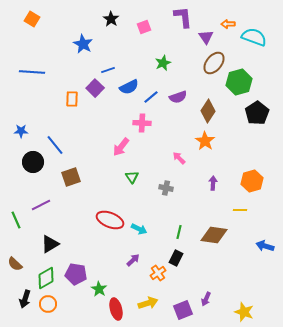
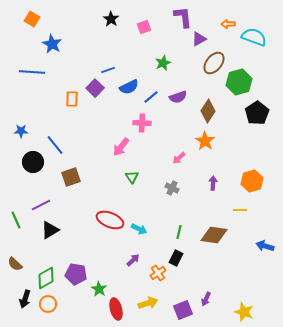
purple triangle at (206, 37): moved 7 px left, 2 px down; rotated 35 degrees clockwise
blue star at (83, 44): moved 31 px left
pink arrow at (179, 158): rotated 88 degrees counterclockwise
gray cross at (166, 188): moved 6 px right; rotated 16 degrees clockwise
black triangle at (50, 244): moved 14 px up
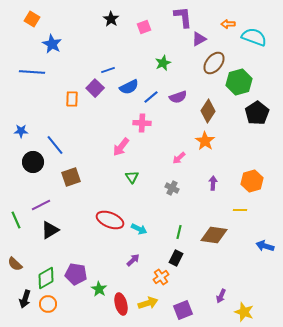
orange cross at (158, 273): moved 3 px right, 4 px down
purple arrow at (206, 299): moved 15 px right, 3 px up
red ellipse at (116, 309): moved 5 px right, 5 px up
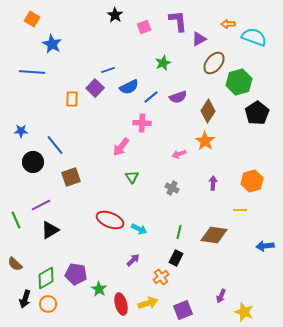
purple L-shape at (183, 17): moved 5 px left, 4 px down
black star at (111, 19): moved 4 px right, 4 px up
pink arrow at (179, 158): moved 4 px up; rotated 24 degrees clockwise
blue arrow at (265, 246): rotated 24 degrees counterclockwise
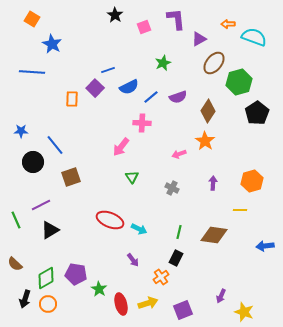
purple L-shape at (178, 21): moved 2 px left, 2 px up
purple arrow at (133, 260): rotated 96 degrees clockwise
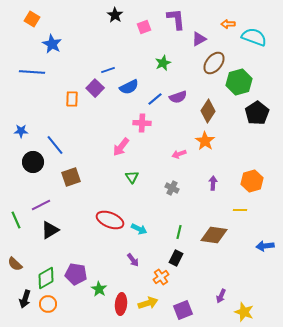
blue line at (151, 97): moved 4 px right, 2 px down
red ellipse at (121, 304): rotated 20 degrees clockwise
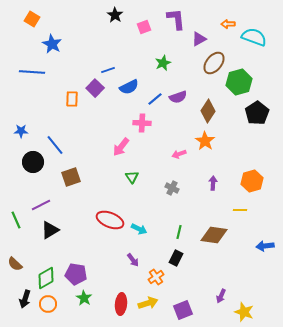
orange cross at (161, 277): moved 5 px left
green star at (99, 289): moved 15 px left, 9 px down
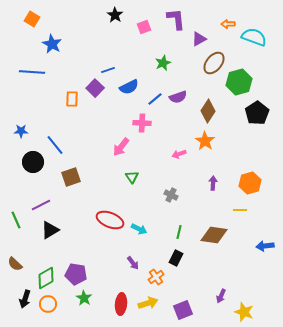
orange hexagon at (252, 181): moved 2 px left, 2 px down
gray cross at (172, 188): moved 1 px left, 7 px down
purple arrow at (133, 260): moved 3 px down
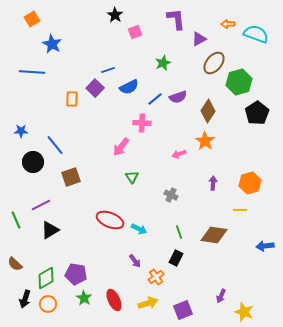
orange square at (32, 19): rotated 28 degrees clockwise
pink square at (144, 27): moved 9 px left, 5 px down
cyan semicircle at (254, 37): moved 2 px right, 3 px up
green line at (179, 232): rotated 32 degrees counterclockwise
purple arrow at (133, 263): moved 2 px right, 2 px up
red ellipse at (121, 304): moved 7 px left, 4 px up; rotated 30 degrees counterclockwise
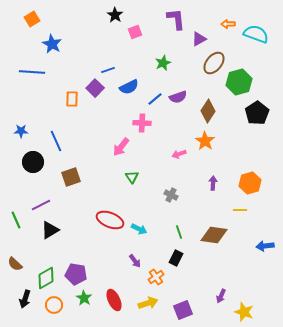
blue line at (55, 145): moved 1 px right, 4 px up; rotated 15 degrees clockwise
orange circle at (48, 304): moved 6 px right, 1 px down
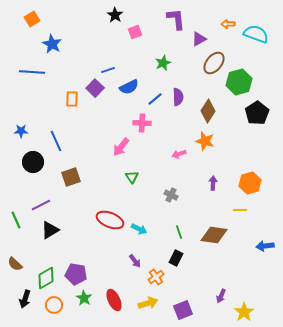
purple semicircle at (178, 97): rotated 72 degrees counterclockwise
orange star at (205, 141): rotated 18 degrees counterclockwise
yellow star at (244, 312): rotated 18 degrees clockwise
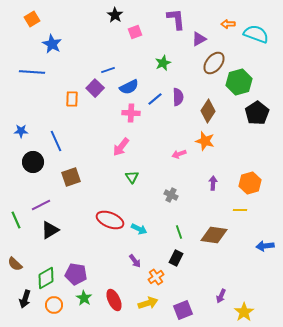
pink cross at (142, 123): moved 11 px left, 10 px up
